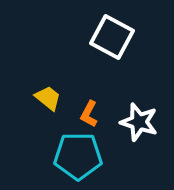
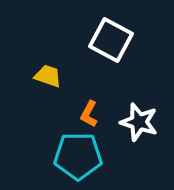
white square: moved 1 px left, 3 px down
yellow trapezoid: moved 22 px up; rotated 20 degrees counterclockwise
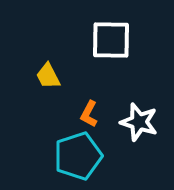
white square: rotated 27 degrees counterclockwise
yellow trapezoid: rotated 136 degrees counterclockwise
cyan pentagon: rotated 18 degrees counterclockwise
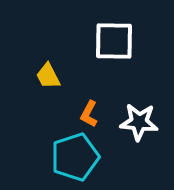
white square: moved 3 px right, 1 px down
white star: rotated 12 degrees counterclockwise
cyan pentagon: moved 3 px left, 1 px down
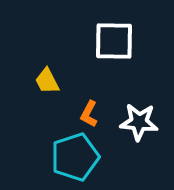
yellow trapezoid: moved 1 px left, 5 px down
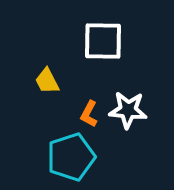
white square: moved 11 px left
white star: moved 11 px left, 12 px up
cyan pentagon: moved 4 px left
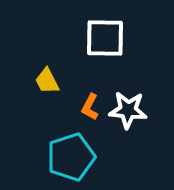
white square: moved 2 px right, 3 px up
orange L-shape: moved 1 px right, 7 px up
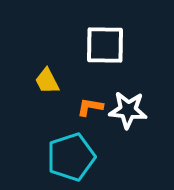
white square: moved 7 px down
orange L-shape: rotated 72 degrees clockwise
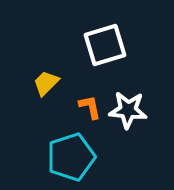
white square: rotated 18 degrees counterclockwise
yellow trapezoid: moved 1 px left, 2 px down; rotated 72 degrees clockwise
orange L-shape: rotated 68 degrees clockwise
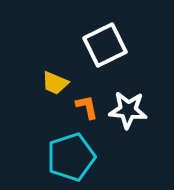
white square: rotated 9 degrees counterclockwise
yellow trapezoid: moved 9 px right; rotated 112 degrees counterclockwise
orange L-shape: moved 3 px left
